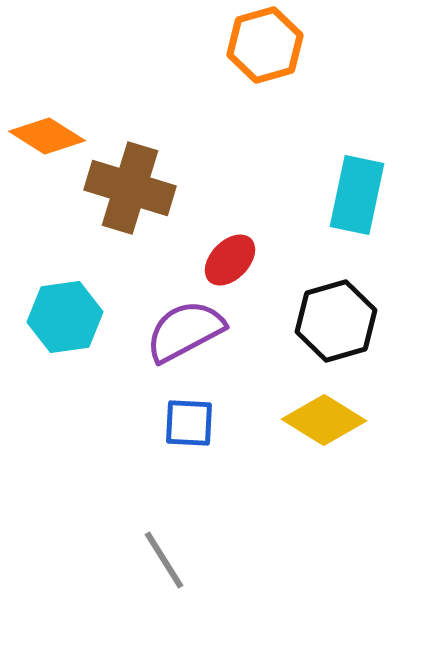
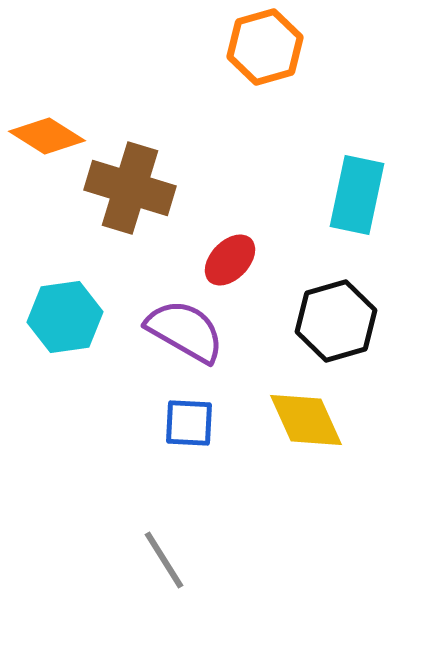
orange hexagon: moved 2 px down
purple semicircle: rotated 58 degrees clockwise
yellow diamond: moved 18 px left; rotated 34 degrees clockwise
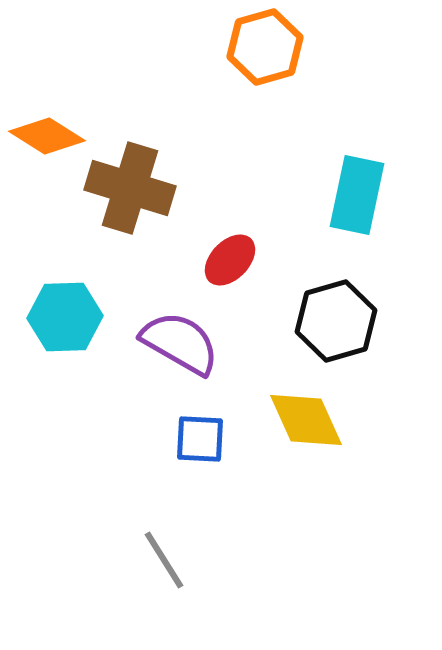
cyan hexagon: rotated 6 degrees clockwise
purple semicircle: moved 5 px left, 12 px down
blue square: moved 11 px right, 16 px down
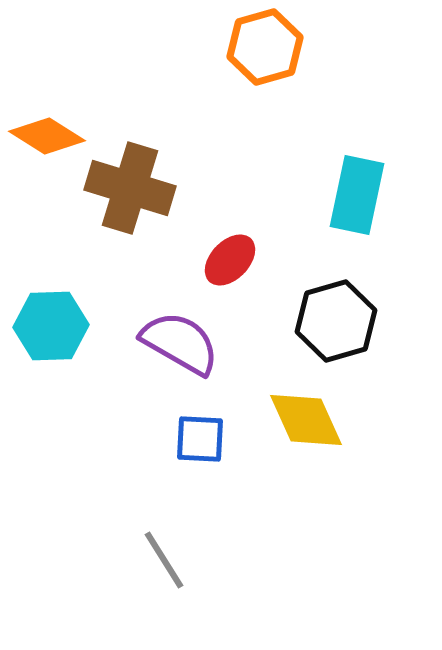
cyan hexagon: moved 14 px left, 9 px down
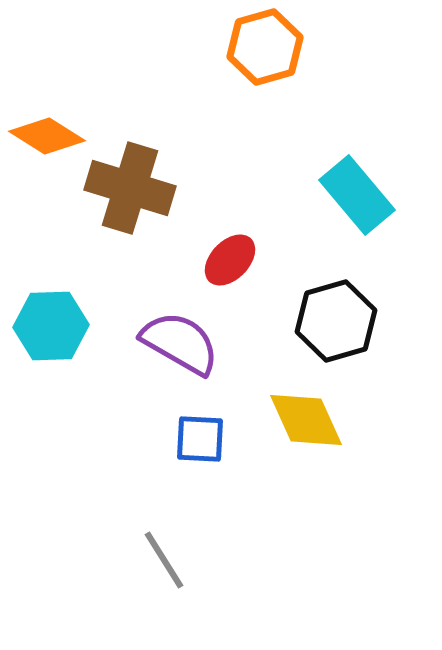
cyan rectangle: rotated 52 degrees counterclockwise
